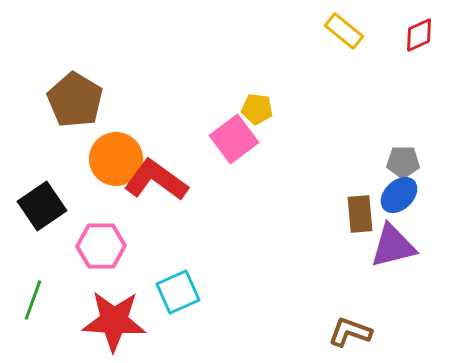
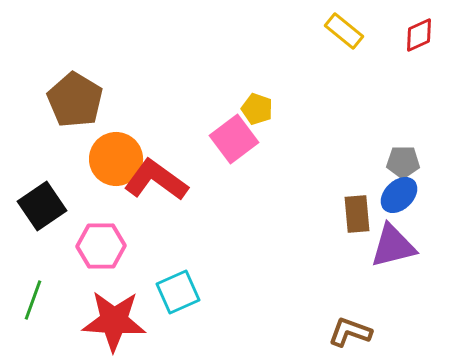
yellow pentagon: rotated 12 degrees clockwise
brown rectangle: moved 3 px left
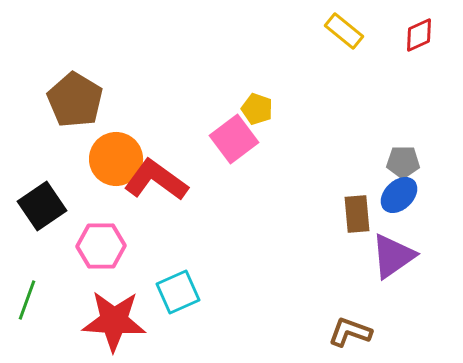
purple triangle: moved 10 px down; rotated 21 degrees counterclockwise
green line: moved 6 px left
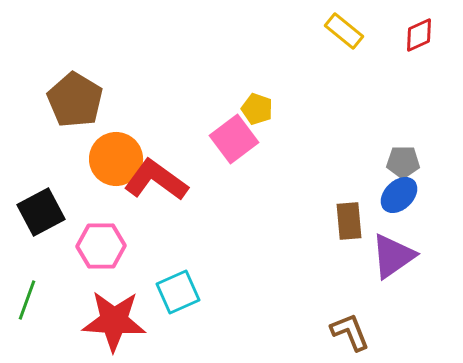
black square: moved 1 px left, 6 px down; rotated 6 degrees clockwise
brown rectangle: moved 8 px left, 7 px down
brown L-shape: rotated 48 degrees clockwise
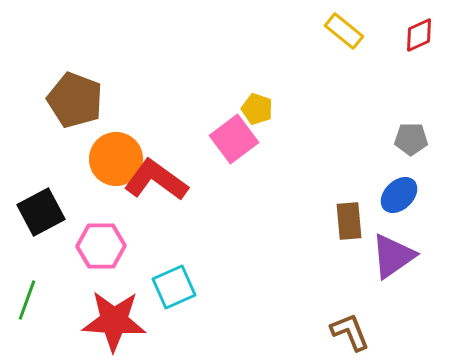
brown pentagon: rotated 10 degrees counterclockwise
gray pentagon: moved 8 px right, 23 px up
cyan square: moved 4 px left, 5 px up
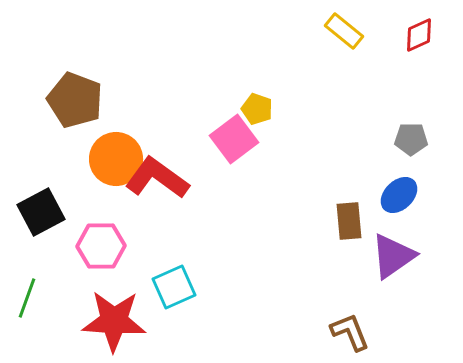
red L-shape: moved 1 px right, 2 px up
green line: moved 2 px up
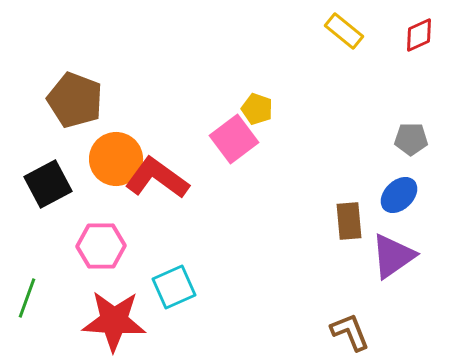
black square: moved 7 px right, 28 px up
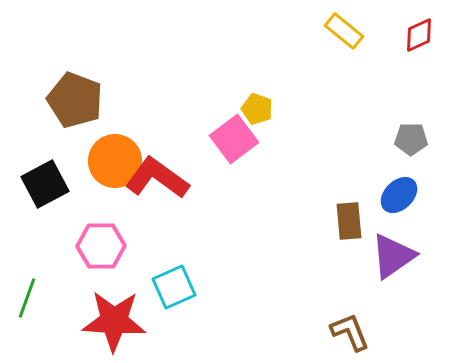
orange circle: moved 1 px left, 2 px down
black square: moved 3 px left
